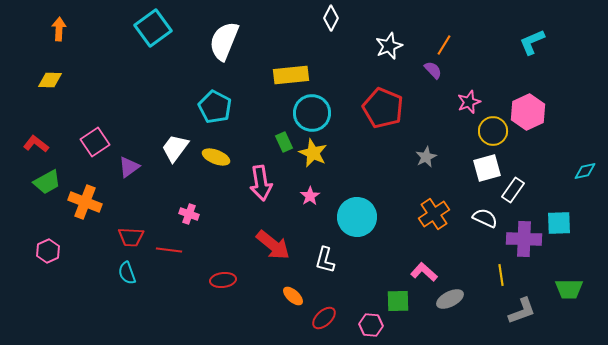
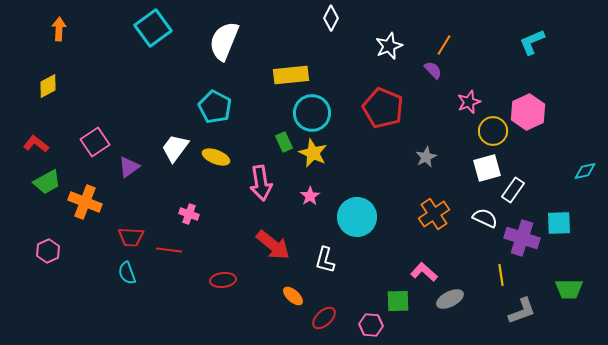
yellow diamond at (50, 80): moved 2 px left, 6 px down; rotated 30 degrees counterclockwise
purple cross at (524, 239): moved 2 px left, 1 px up; rotated 16 degrees clockwise
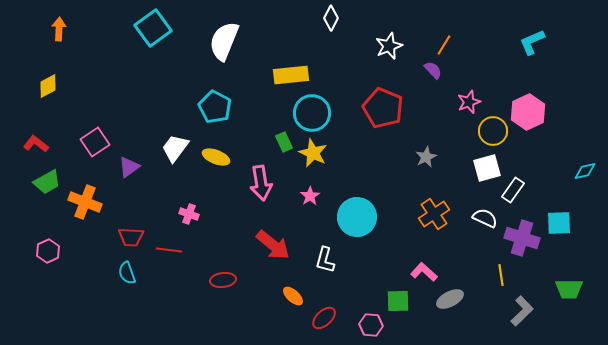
gray L-shape at (522, 311): rotated 24 degrees counterclockwise
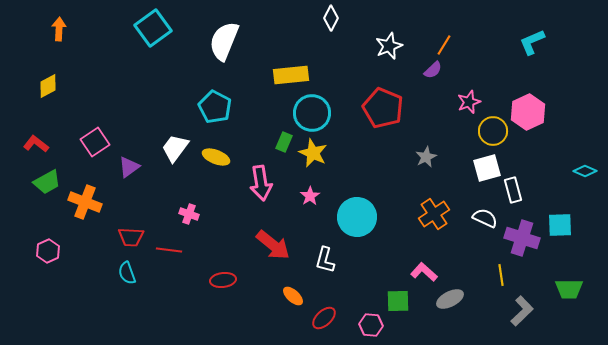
purple semicircle at (433, 70): rotated 90 degrees clockwise
green rectangle at (284, 142): rotated 48 degrees clockwise
cyan diamond at (585, 171): rotated 35 degrees clockwise
white rectangle at (513, 190): rotated 50 degrees counterclockwise
cyan square at (559, 223): moved 1 px right, 2 px down
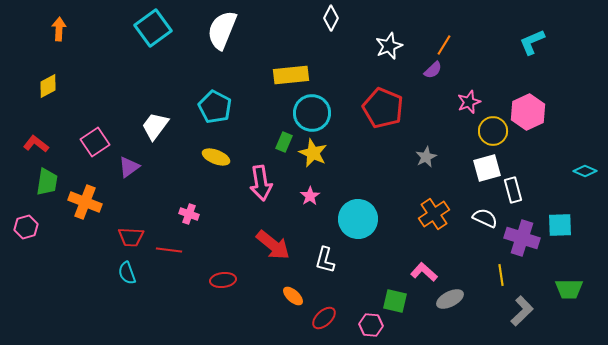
white semicircle at (224, 41): moved 2 px left, 11 px up
white trapezoid at (175, 148): moved 20 px left, 22 px up
green trapezoid at (47, 182): rotated 52 degrees counterclockwise
cyan circle at (357, 217): moved 1 px right, 2 px down
pink hexagon at (48, 251): moved 22 px left, 24 px up; rotated 10 degrees clockwise
green square at (398, 301): moved 3 px left; rotated 15 degrees clockwise
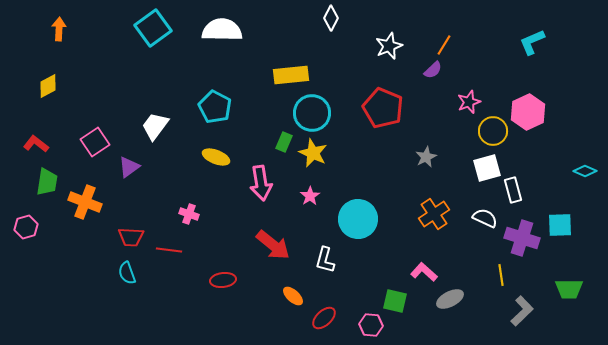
white semicircle at (222, 30): rotated 69 degrees clockwise
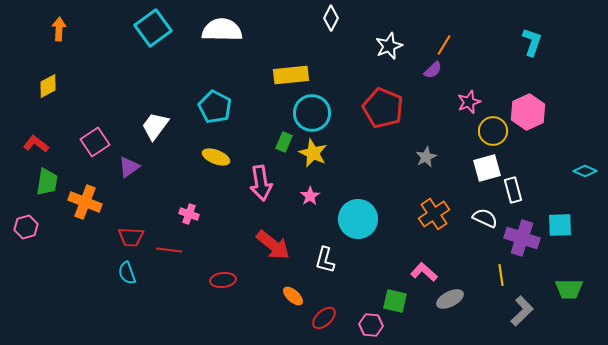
cyan L-shape at (532, 42): rotated 132 degrees clockwise
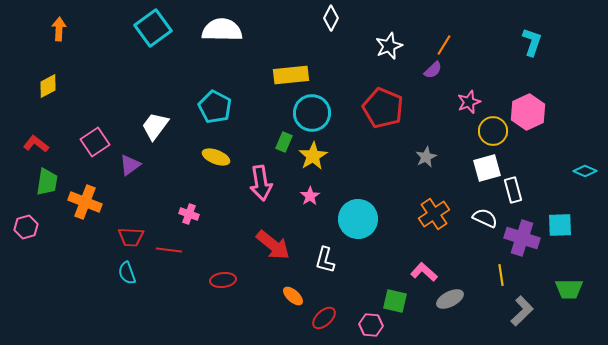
yellow star at (313, 153): moved 3 px down; rotated 16 degrees clockwise
purple triangle at (129, 167): moved 1 px right, 2 px up
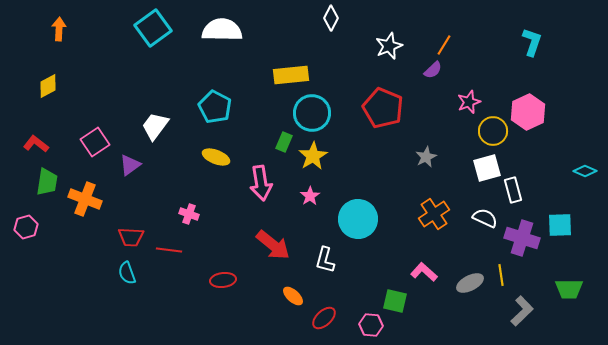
orange cross at (85, 202): moved 3 px up
gray ellipse at (450, 299): moved 20 px right, 16 px up
